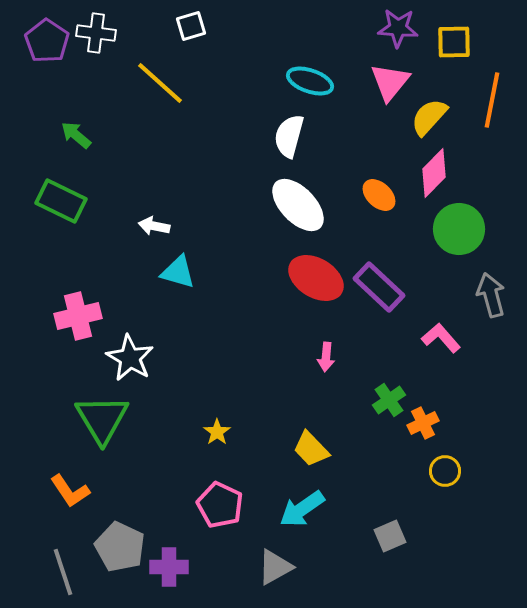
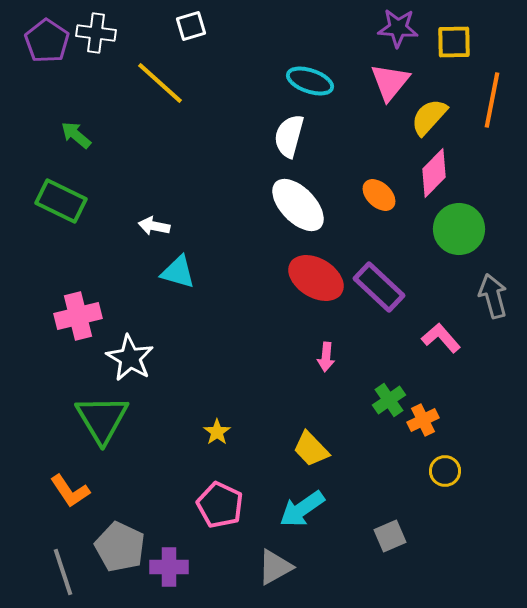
gray arrow: moved 2 px right, 1 px down
orange cross: moved 3 px up
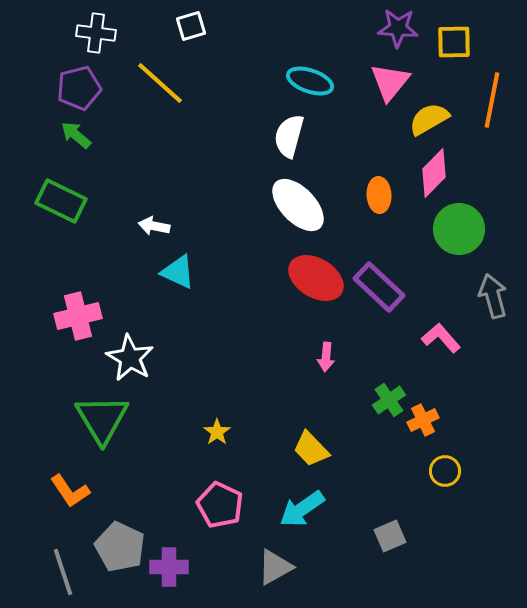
purple pentagon: moved 32 px right, 47 px down; rotated 24 degrees clockwise
yellow semicircle: moved 2 px down; rotated 18 degrees clockwise
orange ellipse: rotated 44 degrees clockwise
cyan triangle: rotated 9 degrees clockwise
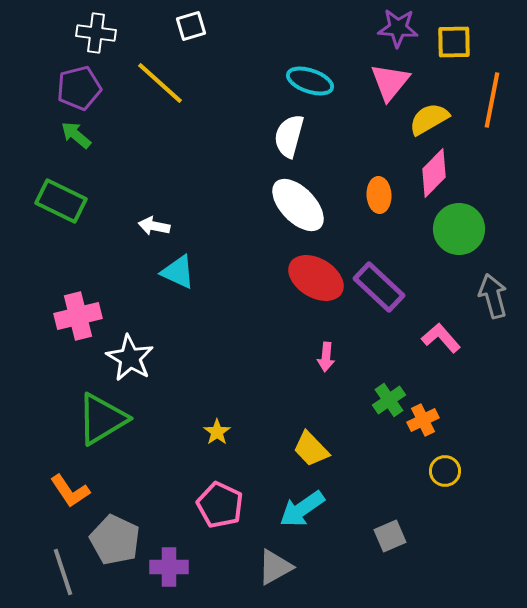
green triangle: rotated 30 degrees clockwise
gray pentagon: moved 5 px left, 7 px up
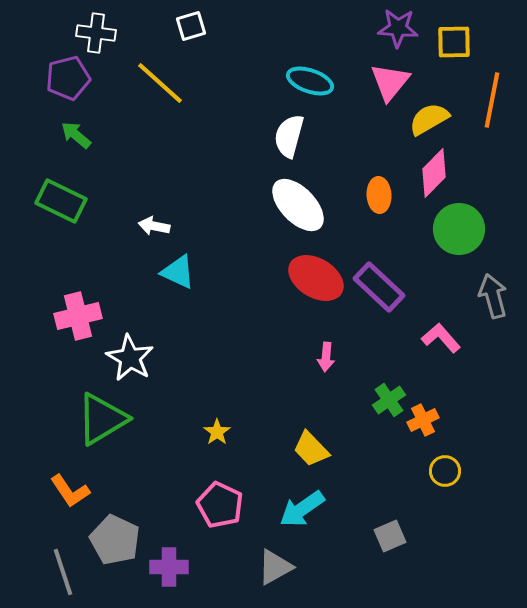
purple pentagon: moved 11 px left, 10 px up
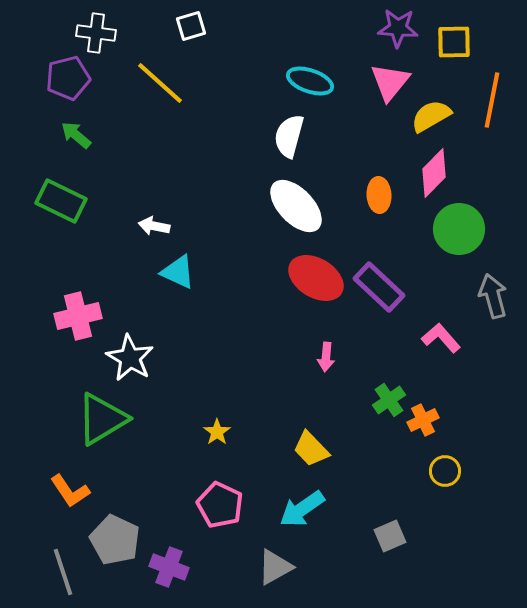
yellow semicircle: moved 2 px right, 3 px up
white ellipse: moved 2 px left, 1 px down
purple cross: rotated 21 degrees clockwise
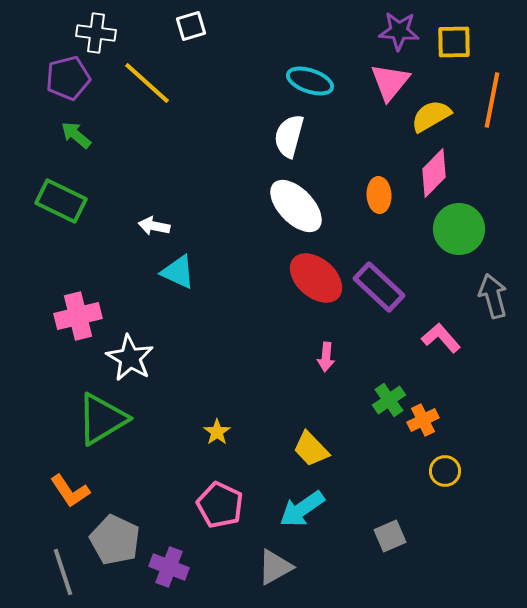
purple star: moved 1 px right, 3 px down
yellow line: moved 13 px left
red ellipse: rotated 10 degrees clockwise
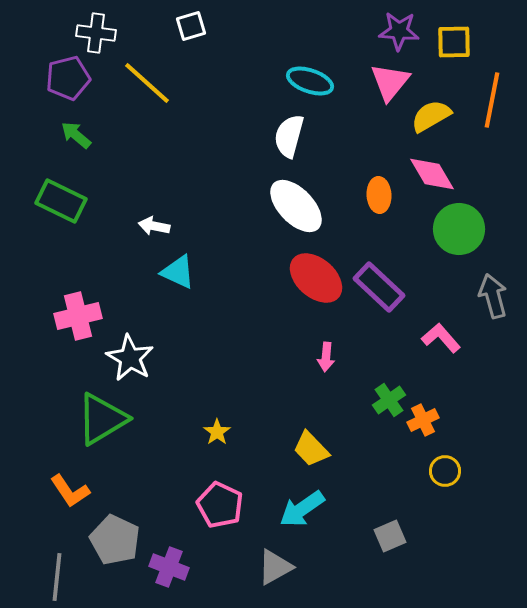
pink diamond: moved 2 px left, 1 px down; rotated 75 degrees counterclockwise
gray line: moved 6 px left, 5 px down; rotated 24 degrees clockwise
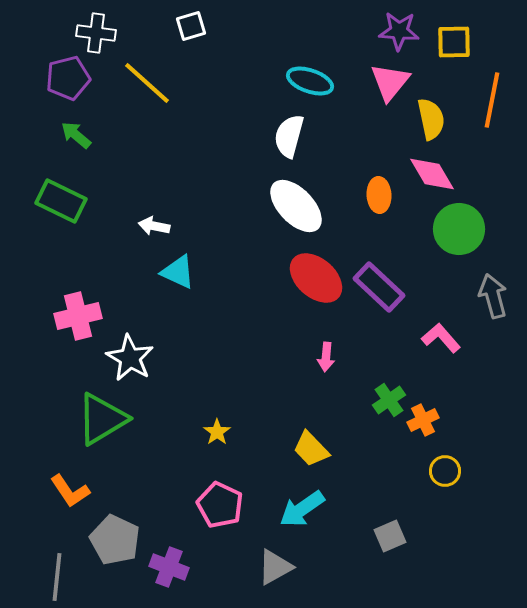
yellow semicircle: moved 3 px down; rotated 108 degrees clockwise
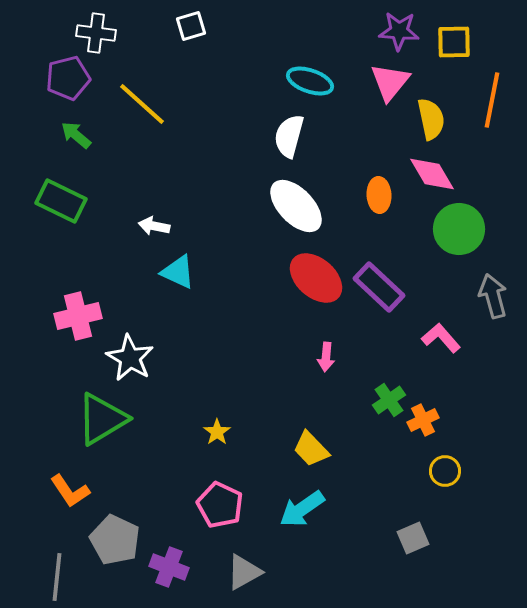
yellow line: moved 5 px left, 21 px down
gray square: moved 23 px right, 2 px down
gray triangle: moved 31 px left, 5 px down
